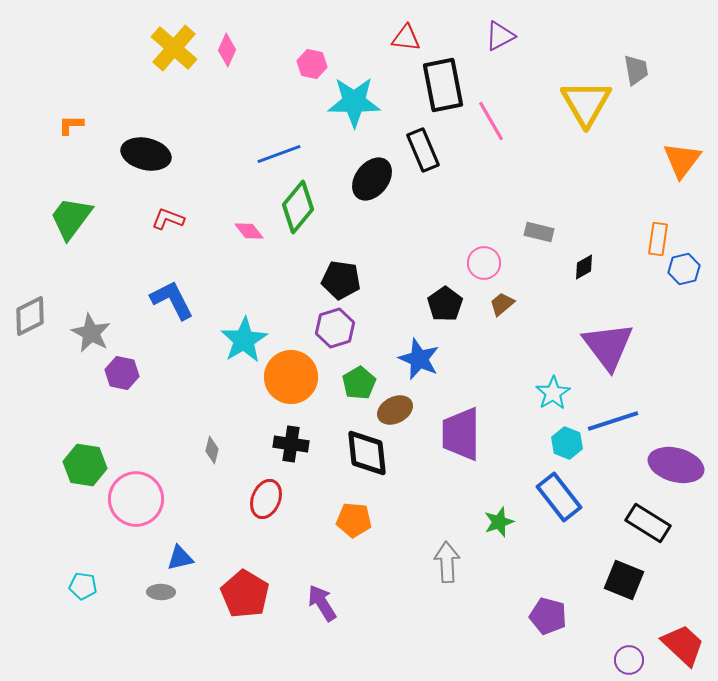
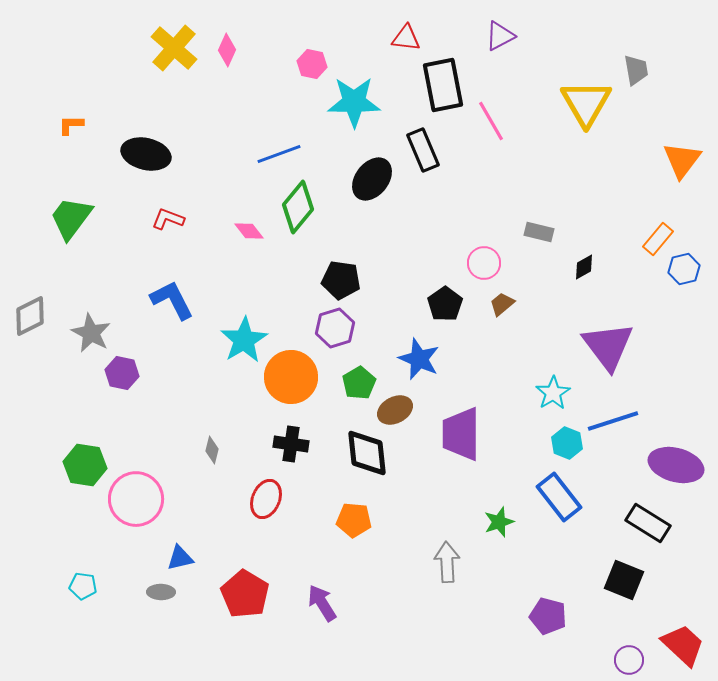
orange rectangle at (658, 239): rotated 32 degrees clockwise
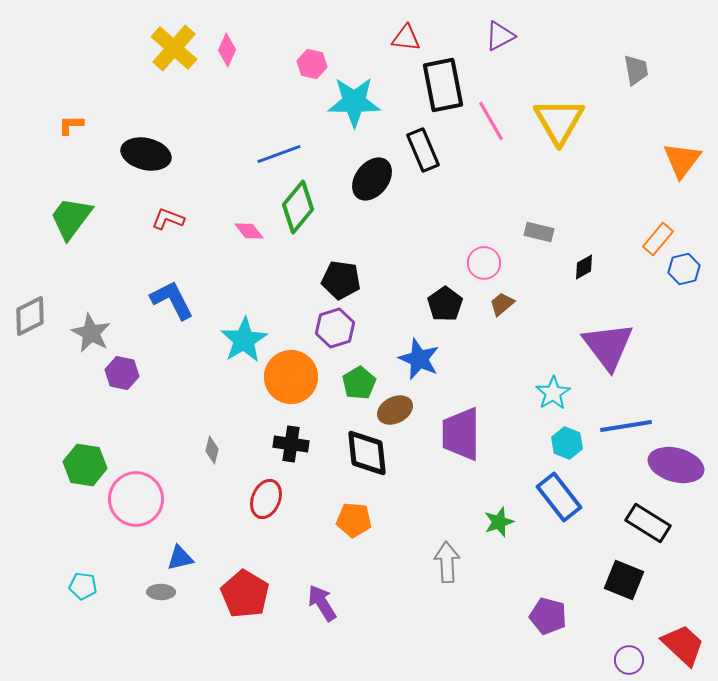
yellow triangle at (586, 103): moved 27 px left, 18 px down
blue line at (613, 421): moved 13 px right, 5 px down; rotated 9 degrees clockwise
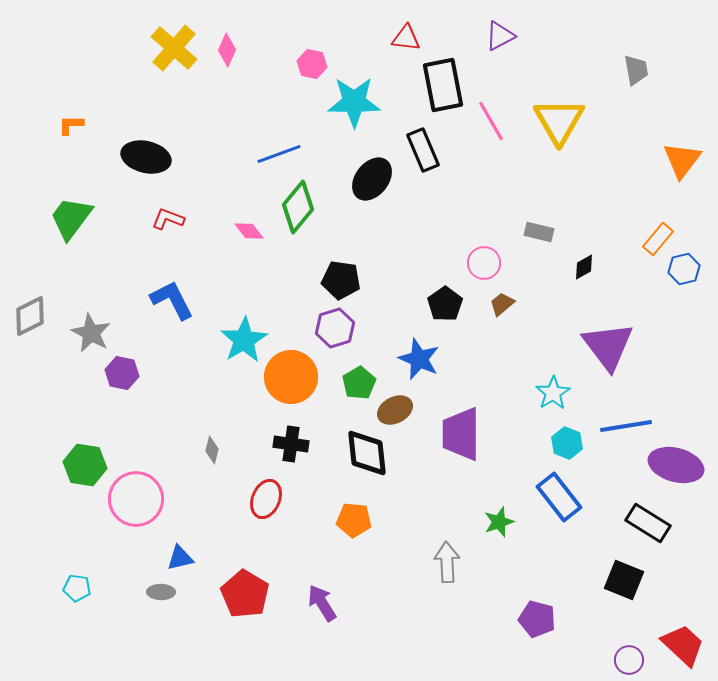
black ellipse at (146, 154): moved 3 px down
cyan pentagon at (83, 586): moved 6 px left, 2 px down
purple pentagon at (548, 616): moved 11 px left, 3 px down
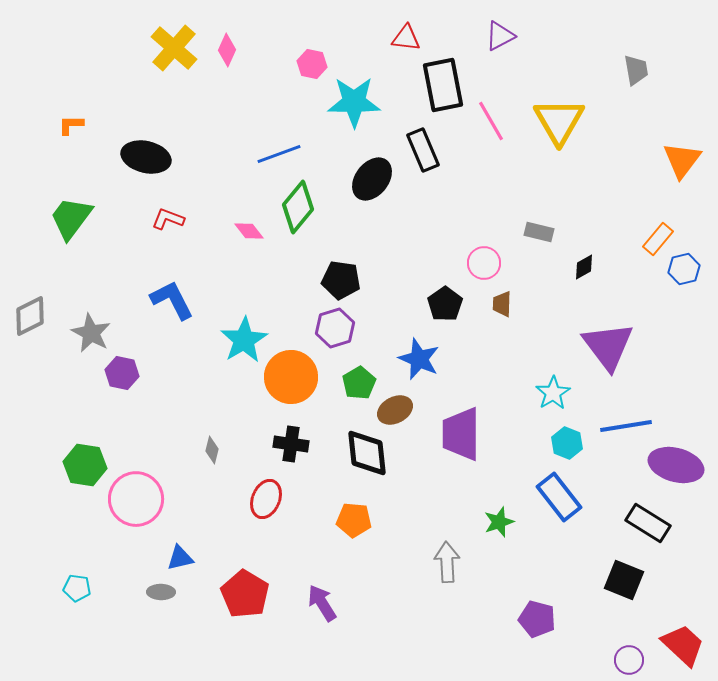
brown trapezoid at (502, 304): rotated 48 degrees counterclockwise
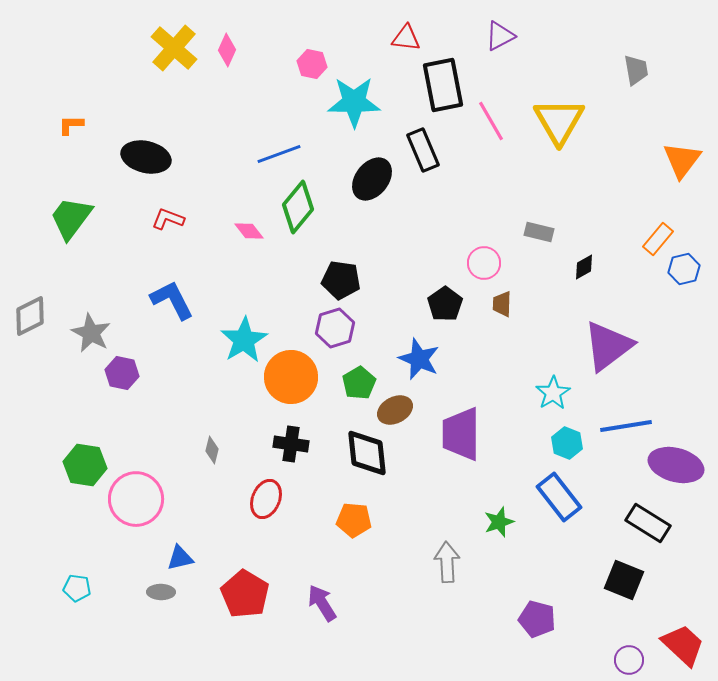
purple triangle at (608, 346): rotated 30 degrees clockwise
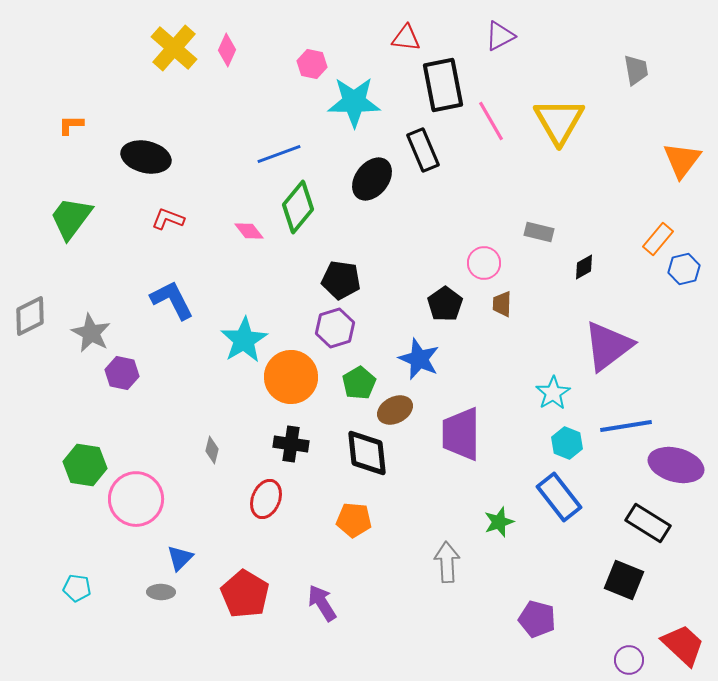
blue triangle at (180, 558): rotated 32 degrees counterclockwise
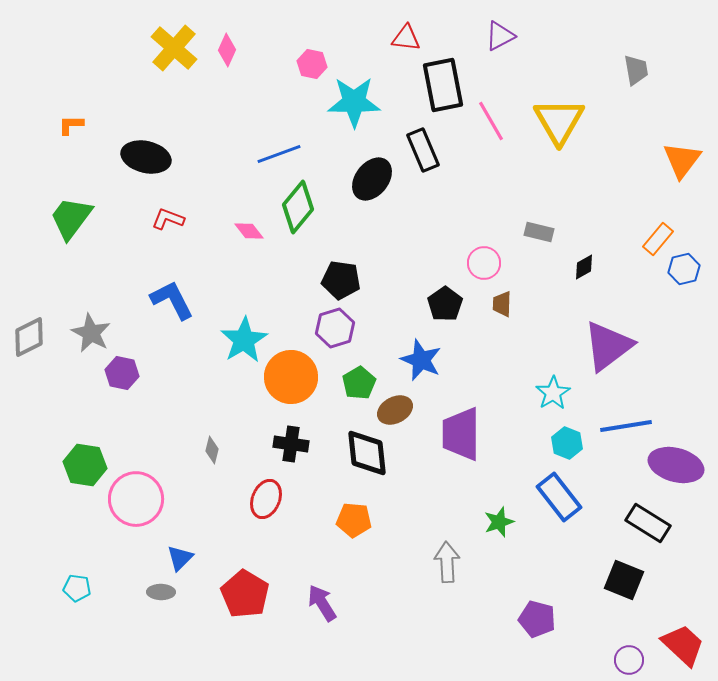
gray diamond at (30, 316): moved 1 px left, 21 px down
blue star at (419, 359): moved 2 px right, 1 px down
